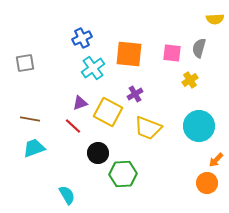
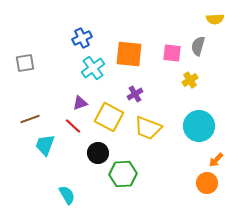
gray semicircle: moved 1 px left, 2 px up
yellow square: moved 1 px right, 5 px down
brown line: rotated 30 degrees counterclockwise
cyan trapezoid: moved 11 px right, 3 px up; rotated 50 degrees counterclockwise
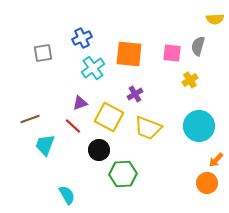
gray square: moved 18 px right, 10 px up
black circle: moved 1 px right, 3 px up
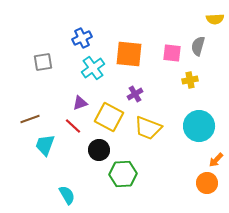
gray square: moved 9 px down
yellow cross: rotated 21 degrees clockwise
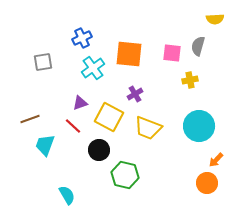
green hexagon: moved 2 px right, 1 px down; rotated 16 degrees clockwise
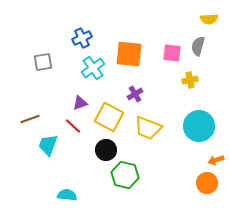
yellow semicircle: moved 6 px left
cyan trapezoid: moved 3 px right
black circle: moved 7 px right
orange arrow: rotated 28 degrees clockwise
cyan semicircle: rotated 54 degrees counterclockwise
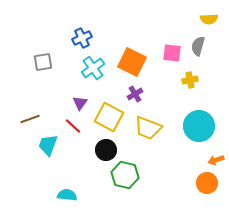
orange square: moved 3 px right, 8 px down; rotated 20 degrees clockwise
purple triangle: rotated 35 degrees counterclockwise
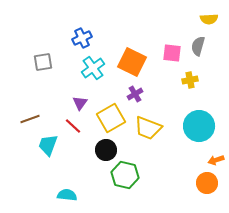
yellow square: moved 2 px right, 1 px down; rotated 32 degrees clockwise
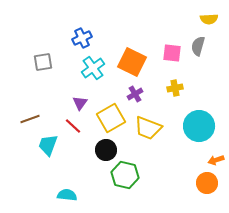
yellow cross: moved 15 px left, 8 px down
